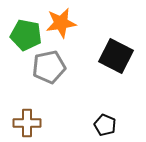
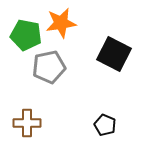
black square: moved 2 px left, 2 px up
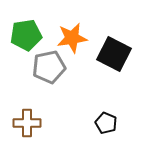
orange star: moved 11 px right, 15 px down
green pentagon: rotated 20 degrees counterclockwise
black pentagon: moved 1 px right, 2 px up
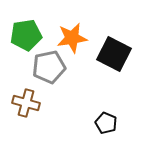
brown cross: moved 1 px left, 20 px up; rotated 16 degrees clockwise
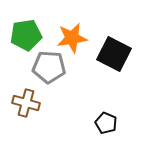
gray pentagon: rotated 16 degrees clockwise
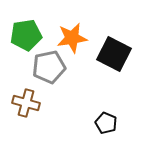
gray pentagon: rotated 16 degrees counterclockwise
